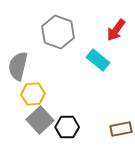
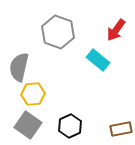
gray semicircle: moved 1 px right, 1 px down
gray square: moved 12 px left, 5 px down; rotated 12 degrees counterclockwise
black hexagon: moved 3 px right, 1 px up; rotated 25 degrees counterclockwise
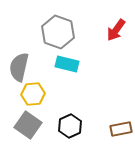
cyan rectangle: moved 31 px left, 4 px down; rotated 25 degrees counterclockwise
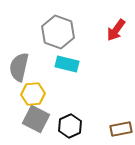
gray square: moved 8 px right, 6 px up; rotated 8 degrees counterclockwise
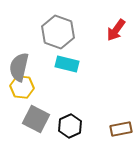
yellow hexagon: moved 11 px left, 7 px up; rotated 10 degrees clockwise
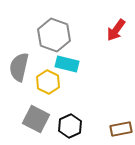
gray hexagon: moved 4 px left, 3 px down
yellow hexagon: moved 26 px right, 5 px up; rotated 20 degrees clockwise
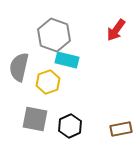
cyan rectangle: moved 4 px up
yellow hexagon: rotated 15 degrees clockwise
gray square: moved 1 px left; rotated 16 degrees counterclockwise
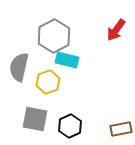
gray hexagon: moved 1 px down; rotated 12 degrees clockwise
